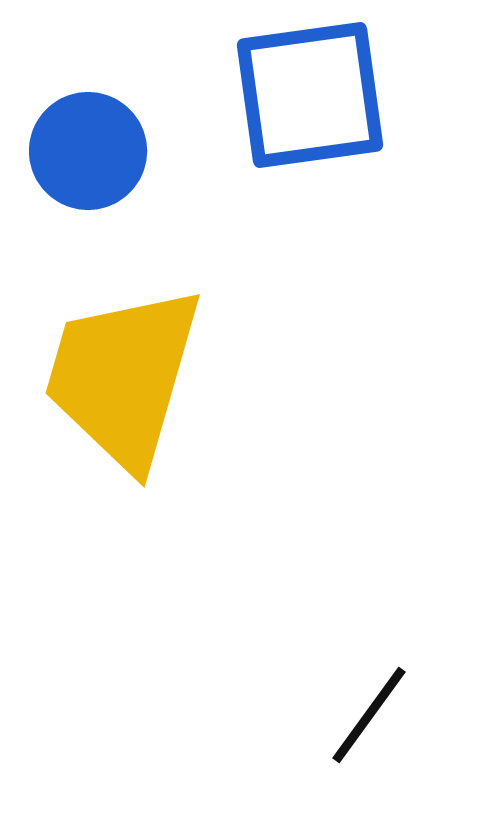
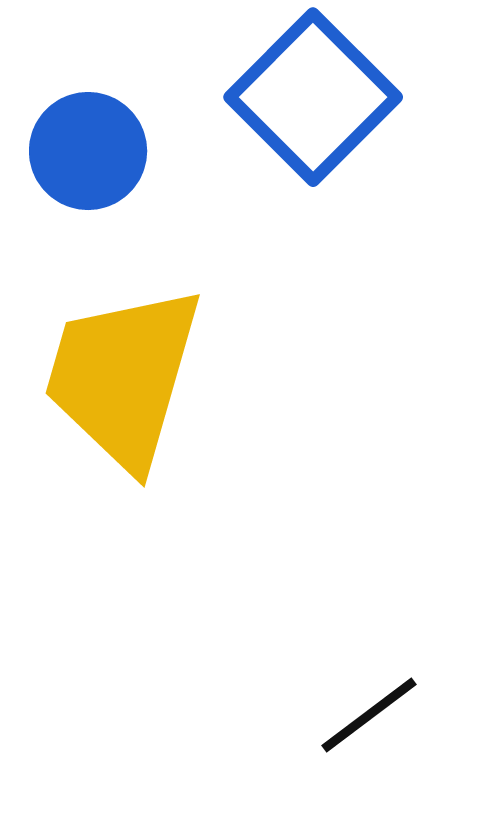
blue square: moved 3 px right, 2 px down; rotated 37 degrees counterclockwise
black line: rotated 17 degrees clockwise
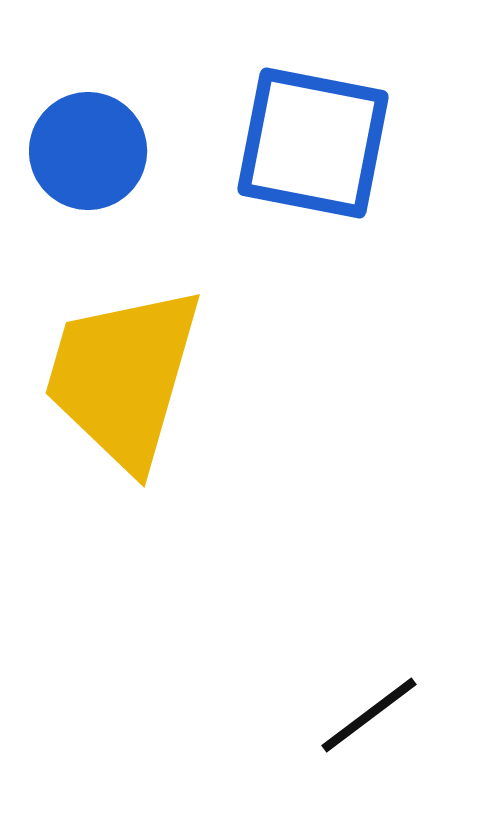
blue square: moved 46 px down; rotated 34 degrees counterclockwise
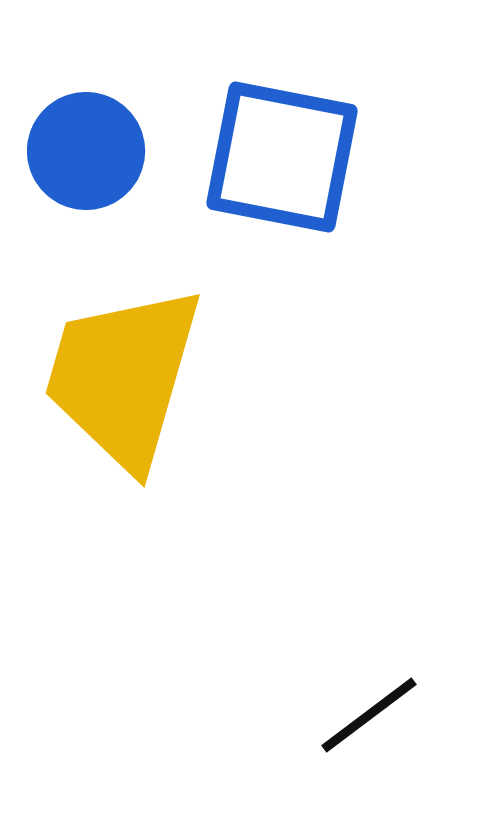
blue square: moved 31 px left, 14 px down
blue circle: moved 2 px left
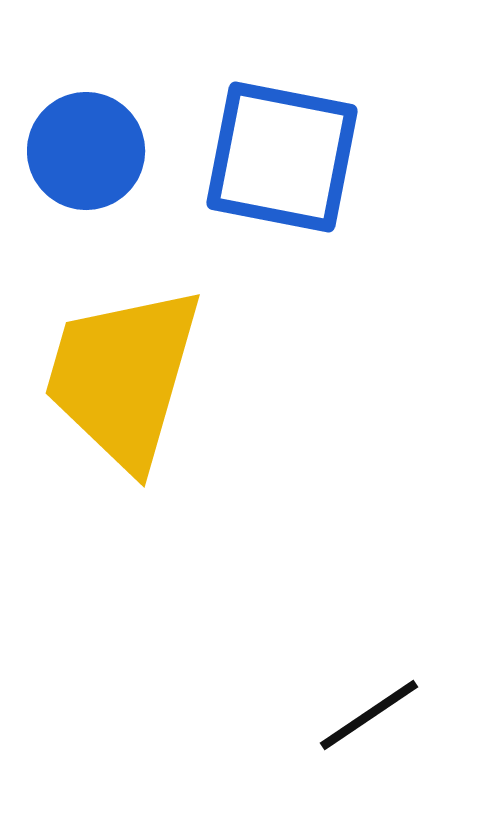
black line: rotated 3 degrees clockwise
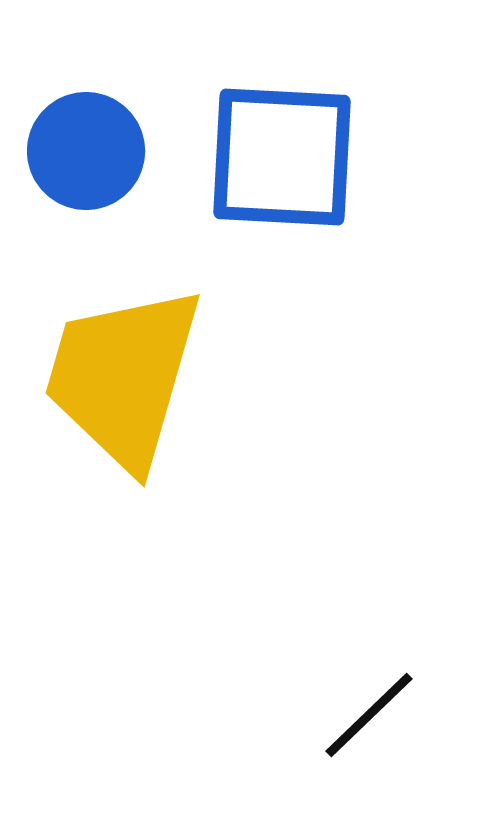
blue square: rotated 8 degrees counterclockwise
black line: rotated 10 degrees counterclockwise
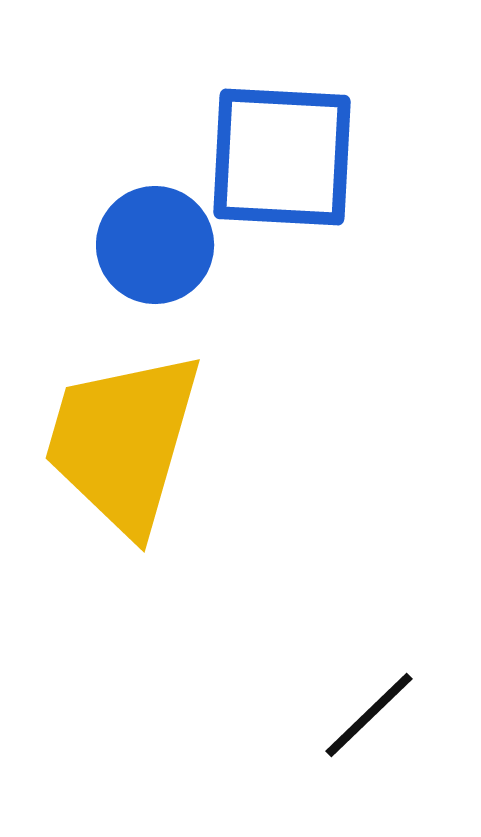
blue circle: moved 69 px right, 94 px down
yellow trapezoid: moved 65 px down
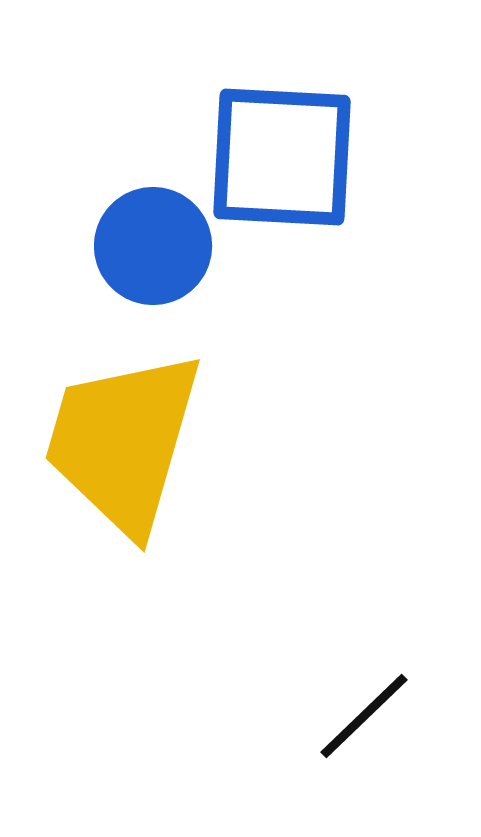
blue circle: moved 2 px left, 1 px down
black line: moved 5 px left, 1 px down
